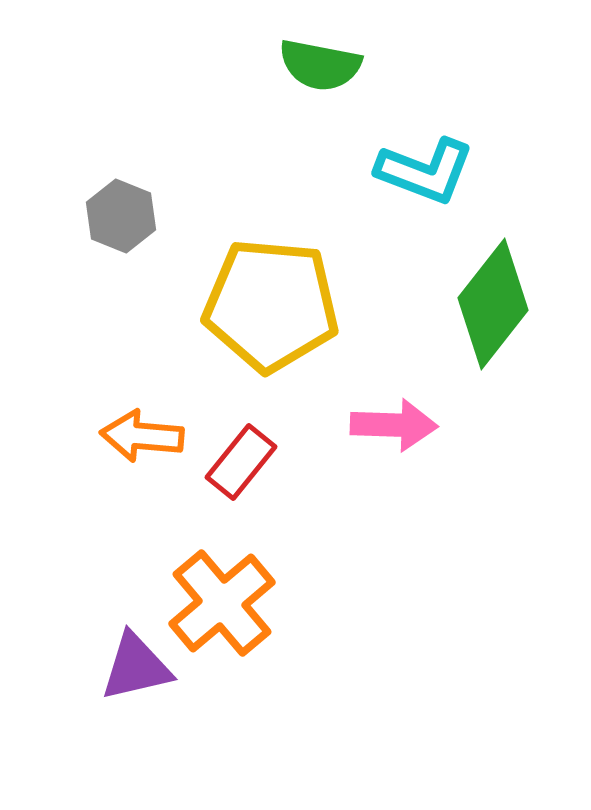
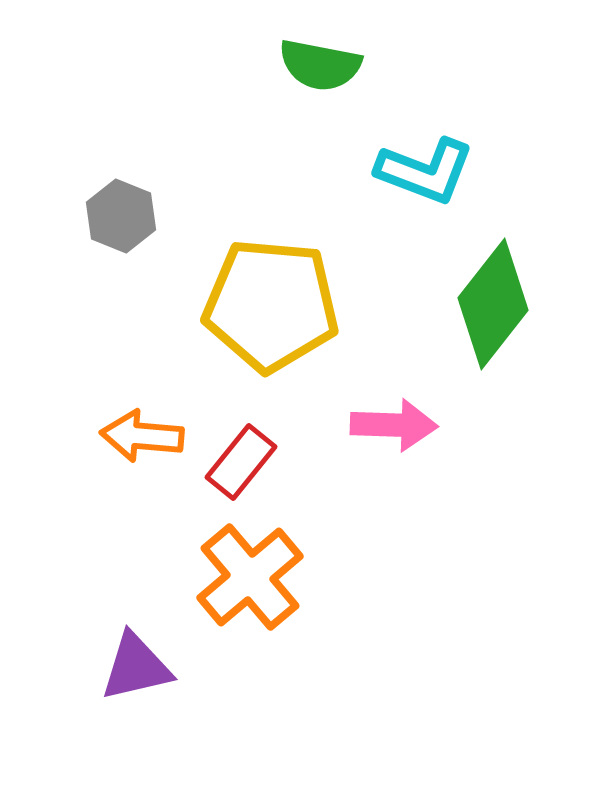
orange cross: moved 28 px right, 26 px up
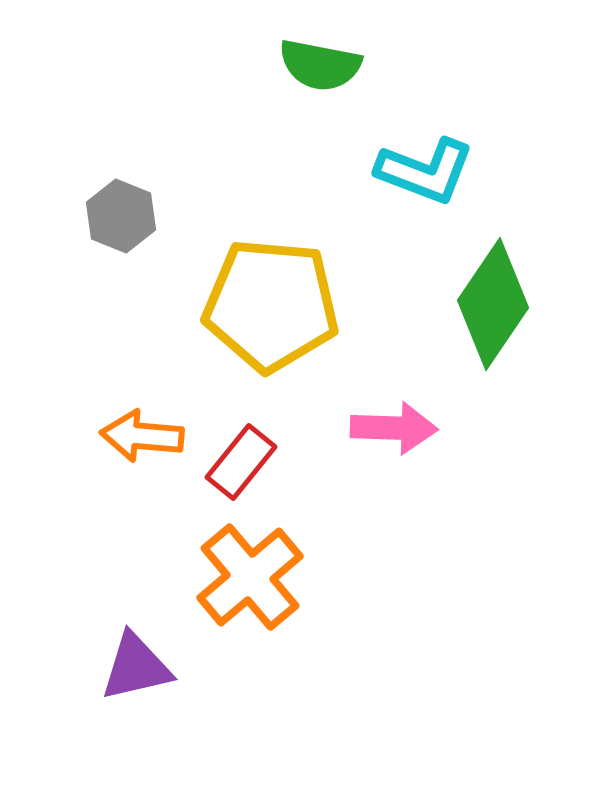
green diamond: rotated 4 degrees counterclockwise
pink arrow: moved 3 px down
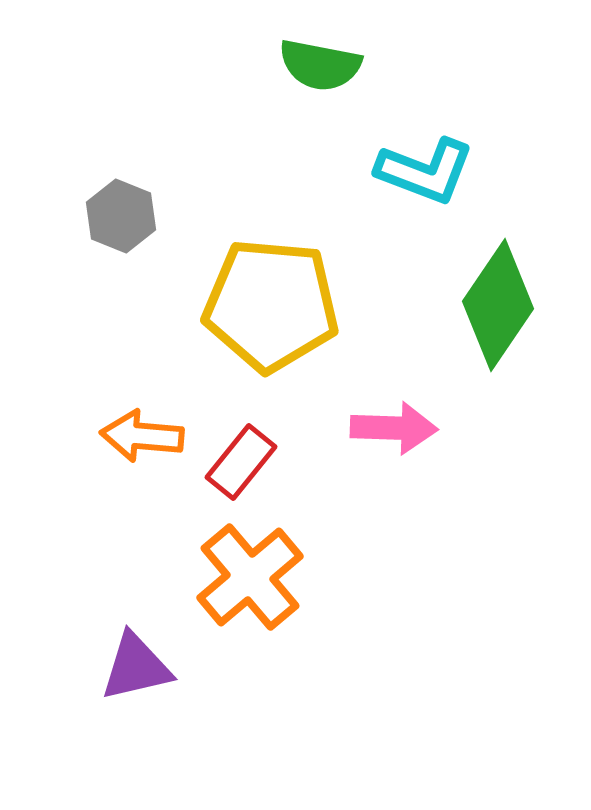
green diamond: moved 5 px right, 1 px down
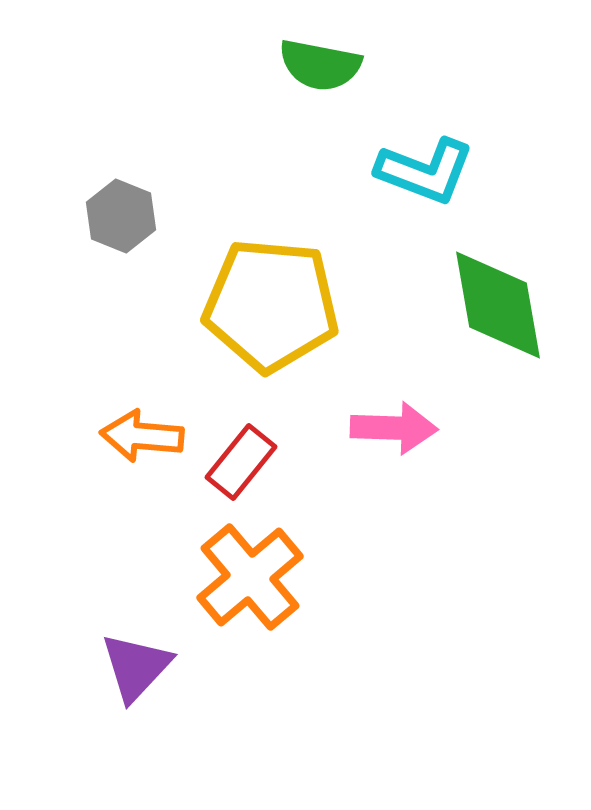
green diamond: rotated 44 degrees counterclockwise
purple triangle: rotated 34 degrees counterclockwise
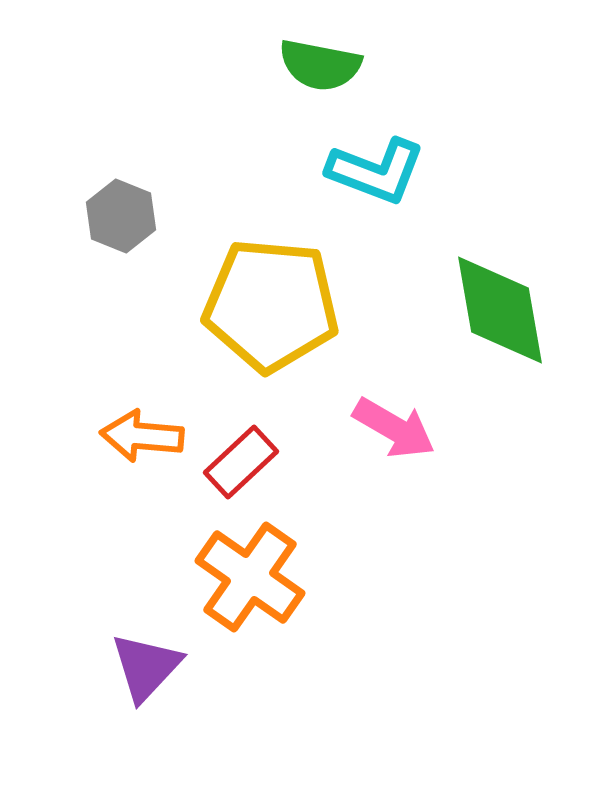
cyan L-shape: moved 49 px left
green diamond: moved 2 px right, 5 px down
pink arrow: rotated 28 degrees clockwise
red rectangle: rotated 8 degrees clockwise
orange cross: rotated 15 degrees counterclockwise
purple triangle: moved 10 px right
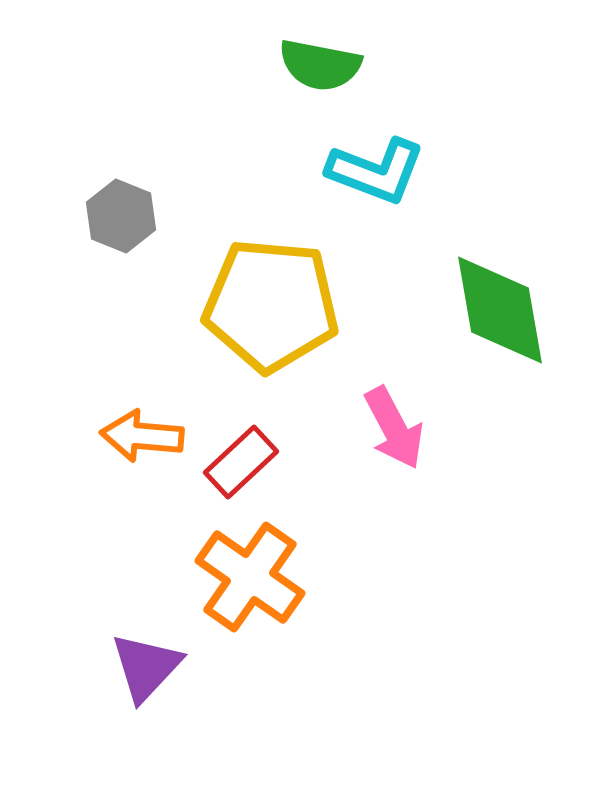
pink arrow: rotated 32 degrees clockwise
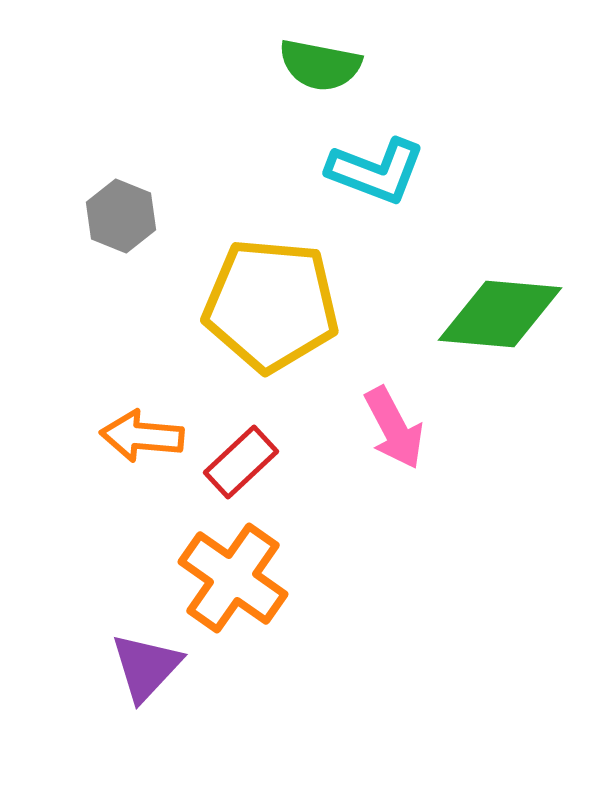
green diamond: moved 4 px down; rotated 75 degrees counterclockwise
orange cross: moved 17 px left, 1 px down
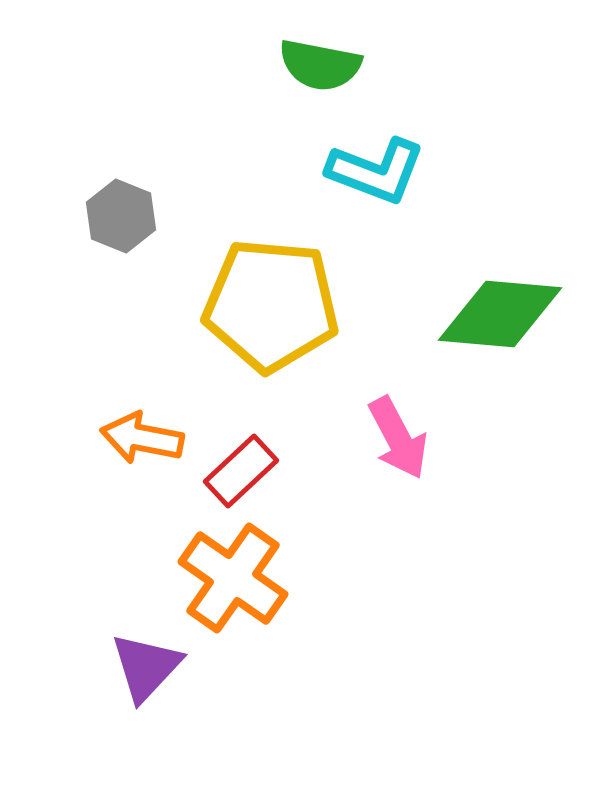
pink arrow: moved 4 px right, 10 px down
orange arrow: moved 2 px down; rotated 6 degrees clockwise
red rectangle: moved 9 px down
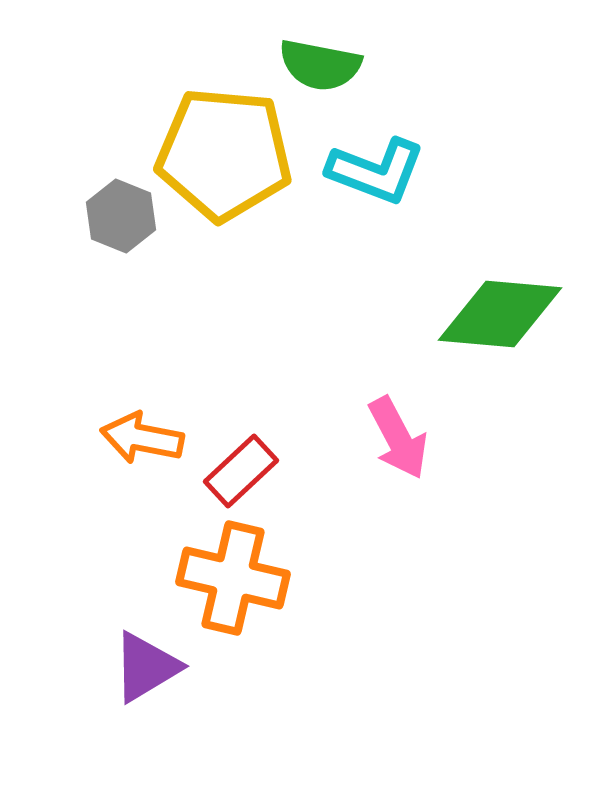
yellow pentagon: moved 47 px left, 151 px up
orange cross: rotated 22 degrees counterclockwise
purple triangle: rotated 16 degrees clockwise
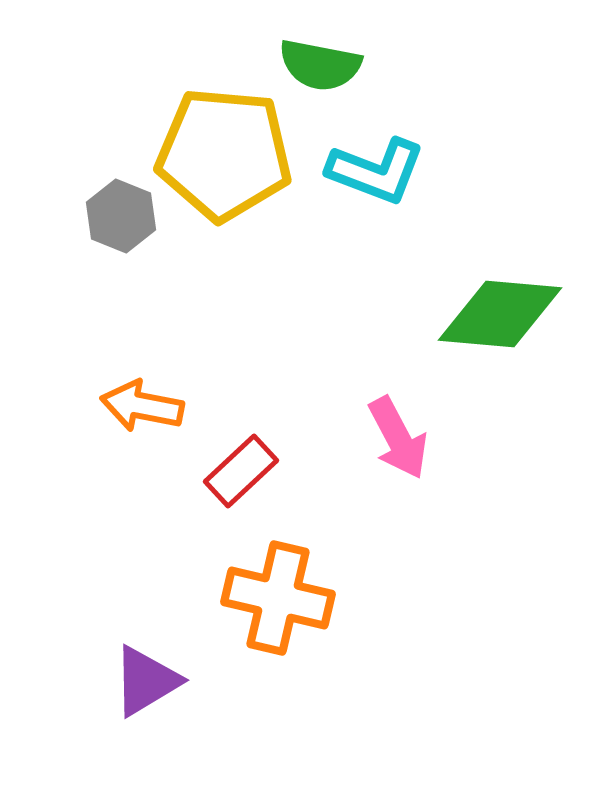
orange arrow: moved 32 px up
orange cross: moved 45 px right, 20 px down
purple triangle: moved 14 px down
